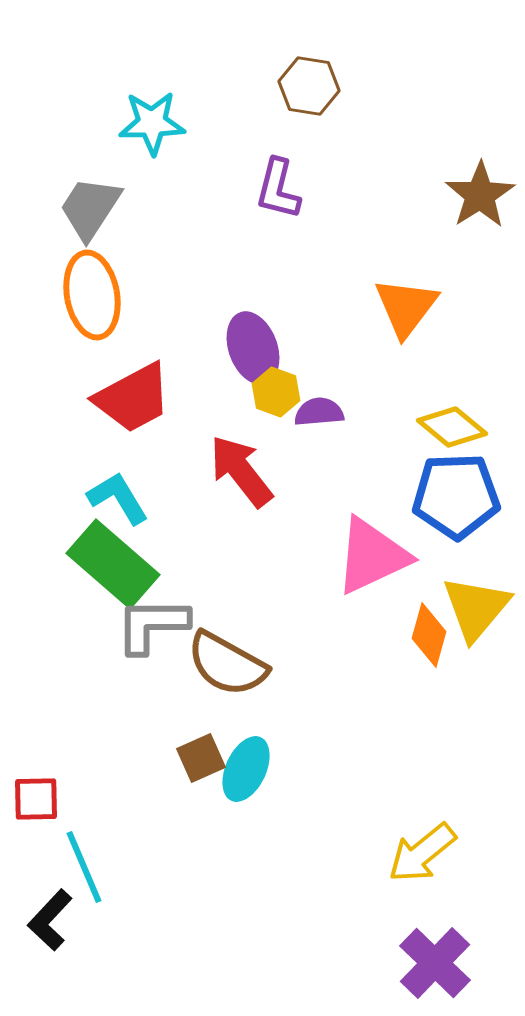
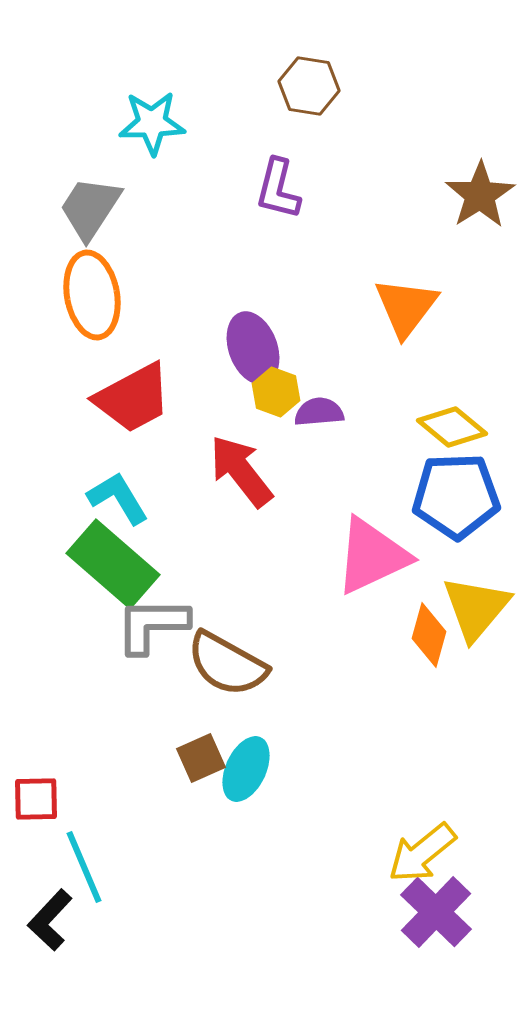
purple cross: moved 1 px right, 51 px up
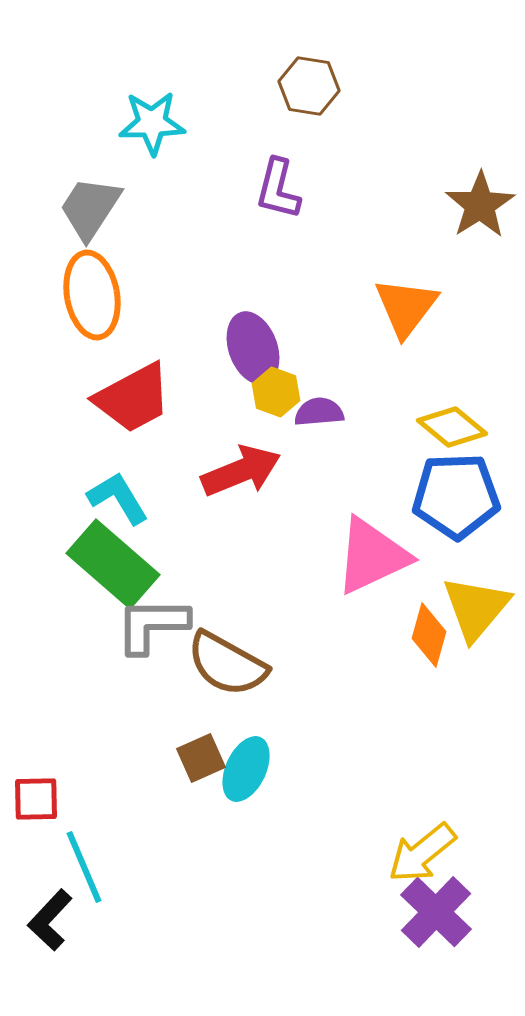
brown star: moved 10 px down
red arrow: rotated 106 degrees clockwise
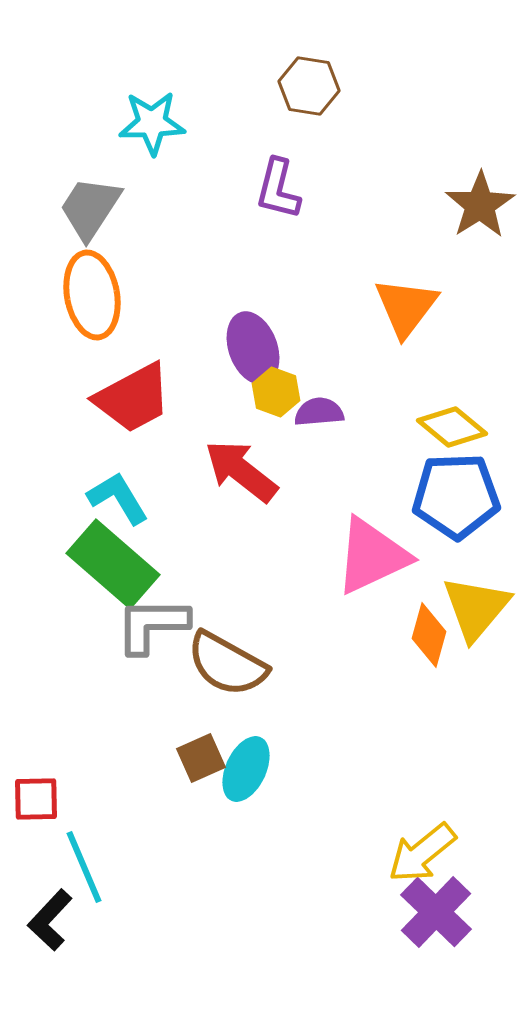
red arrow: rotated 120 degrees counterclockwise
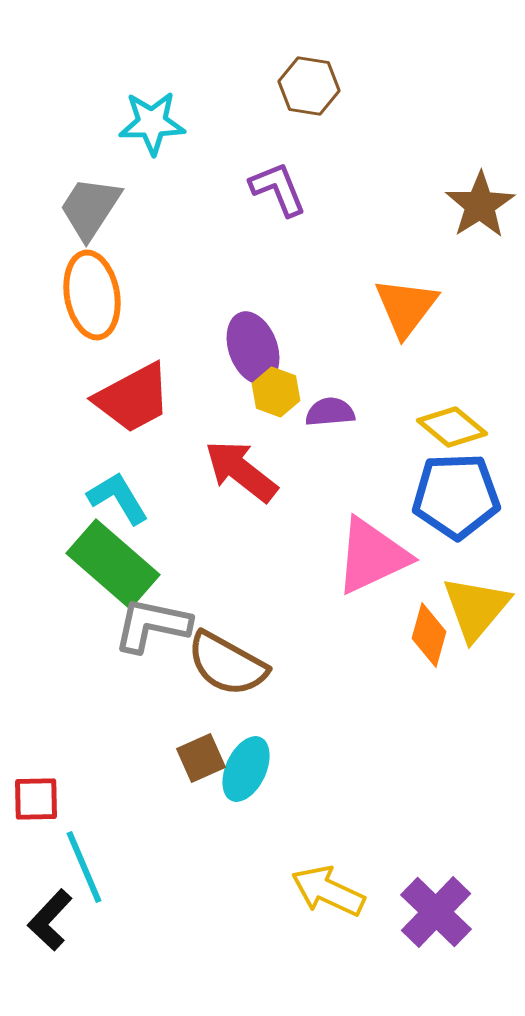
purple L-shape: rotated 144 degrees clockwise
purple semicircle: moved 11 px right
gray L-shape: rotated 12 degrees clockwise
yellow arrow: moved 94 px left, 38 px down; rotated 64 degrees clockwise
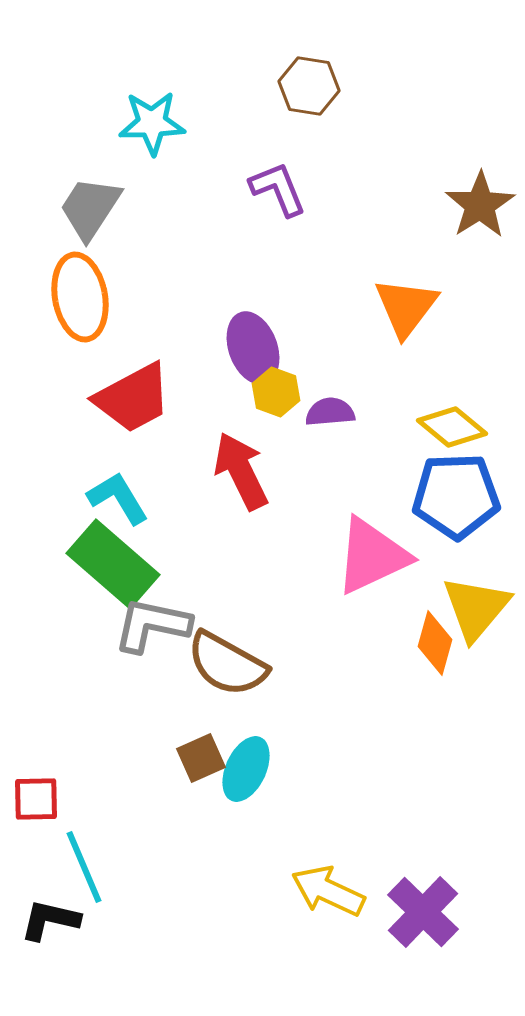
orange ellipse: moved 12 px left, 2 px down
red arrow: rotated 26 degrees clockwise
orange diamond: moved 6 px right, 8 px down
purple cross: moved 13 px left
black L-shape: rotated 60 degrees clockwise
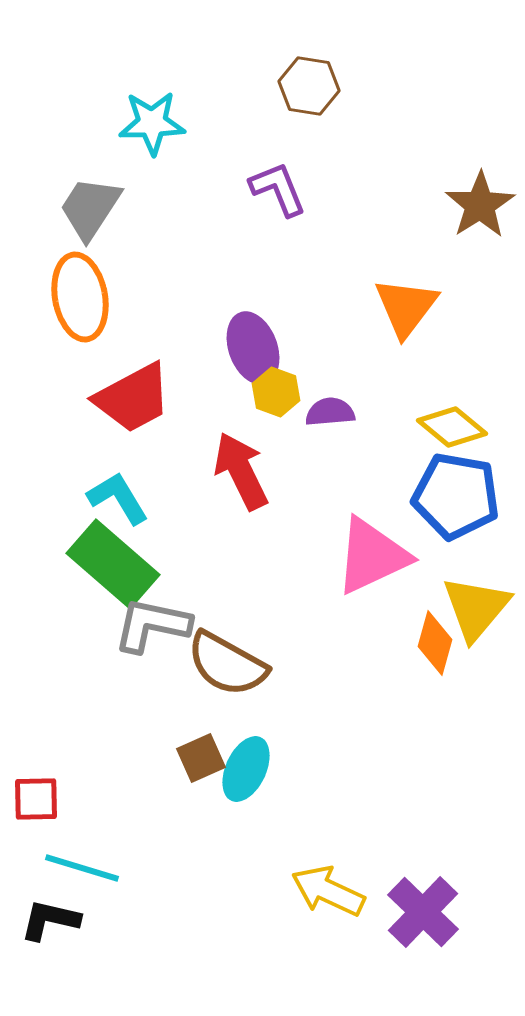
blue pentagon: rotated 12 degrees clockwise
cyan line: moved 2 px left, 1 px down; rotated 50 degrees counterclockwise
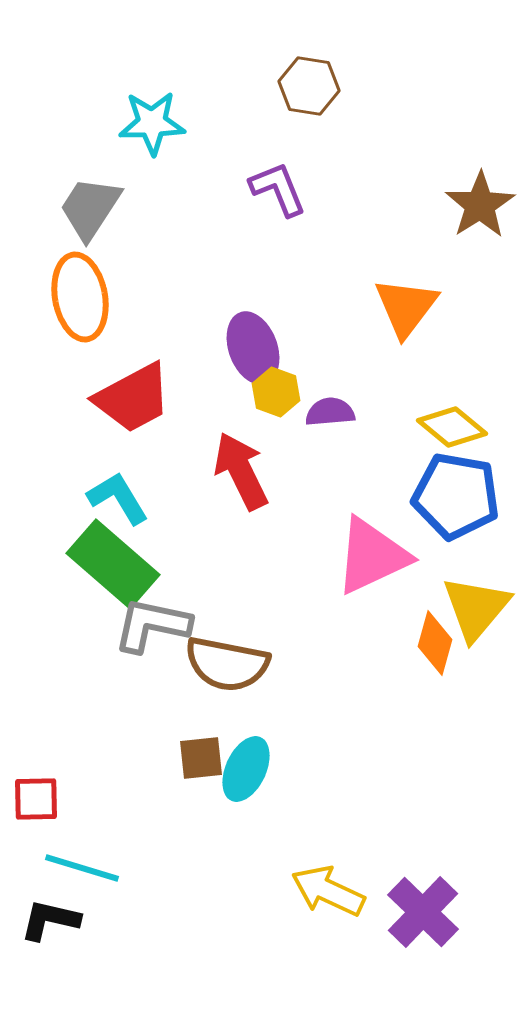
brown semicircle: rotated 18 degrees counterclockwise
brown square: rotated 18 degrees clockwise
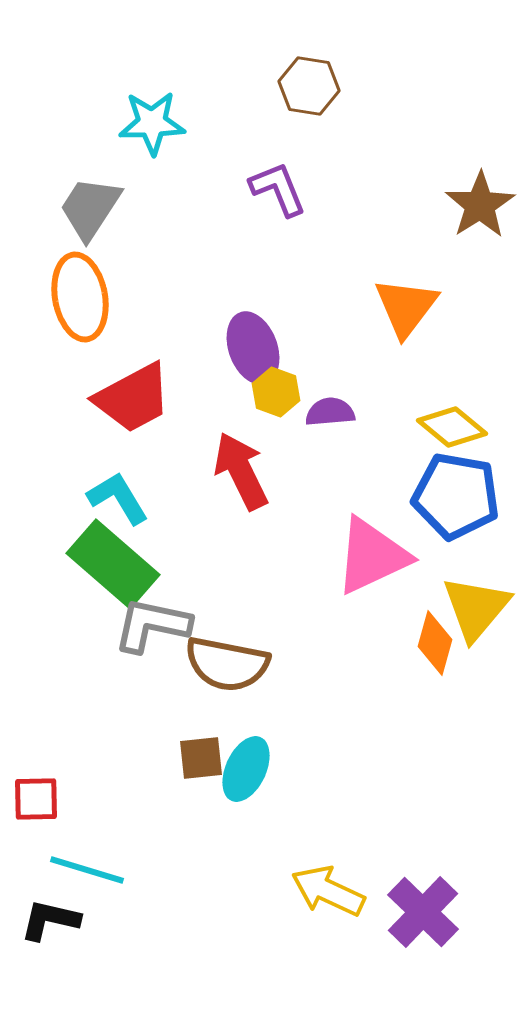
cyan line: moved 5 px right, 2 px down
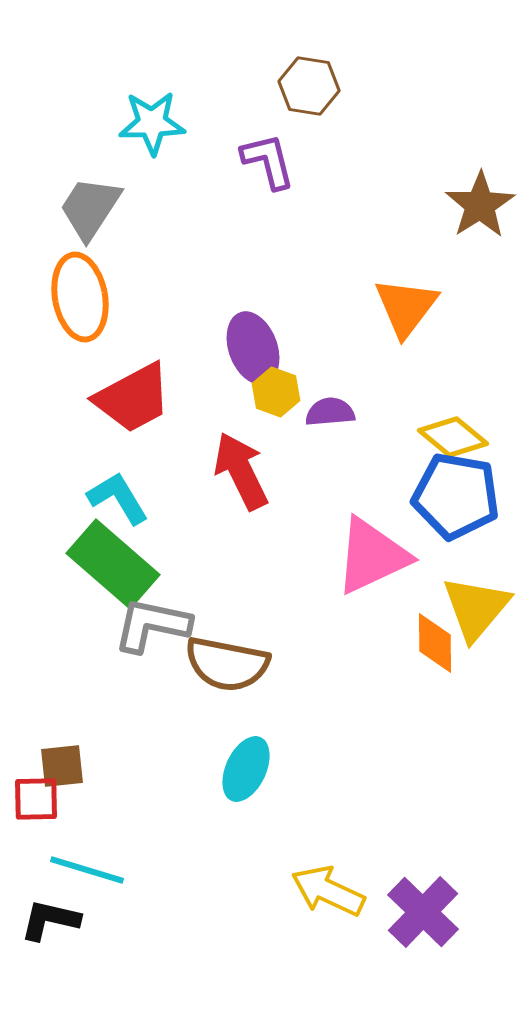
purple L-shape: moved 10 px left, 28 px up; rotated 8 degrees clockwise
yellow diamond: moved 1 px right, 10 px down
orange diamond: rotated 16 degrees counterclockwise
brown square: moved 139 px left, 8 px down
